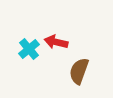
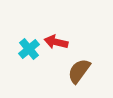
brown semicircle: rotated 16 degrees clockwise
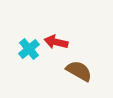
brown semicircle: rotated 84 degrees clockwise
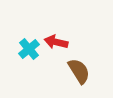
brown semicircle: rotated 28 degrees clockwise
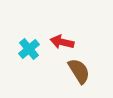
red arrow: moved 6 px right
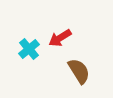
red arrow: moved 2 px left, 4 px up; rotated 45 degrees counterclockwise
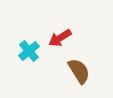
cyan cross: moved 2 px down
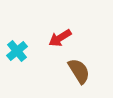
cyan cross: moved 12 px left
